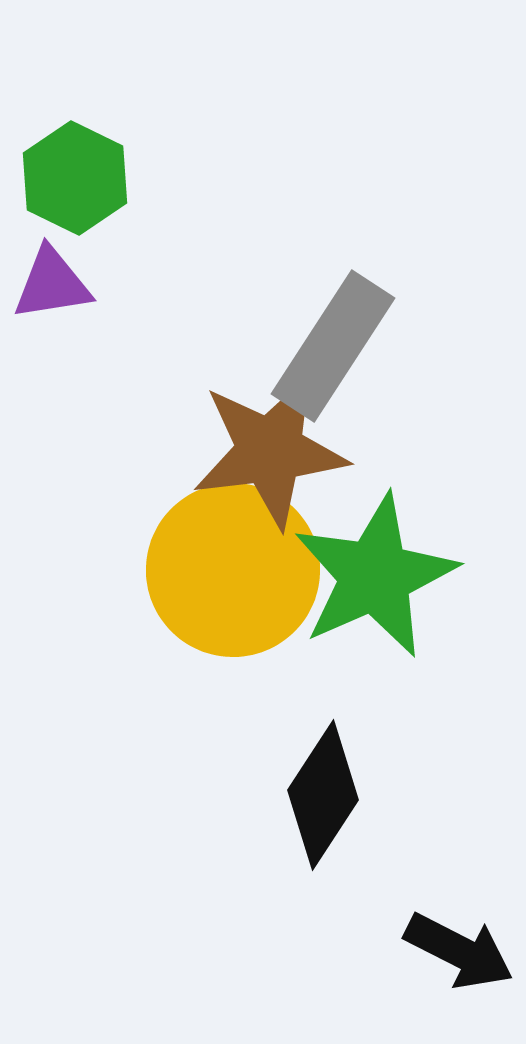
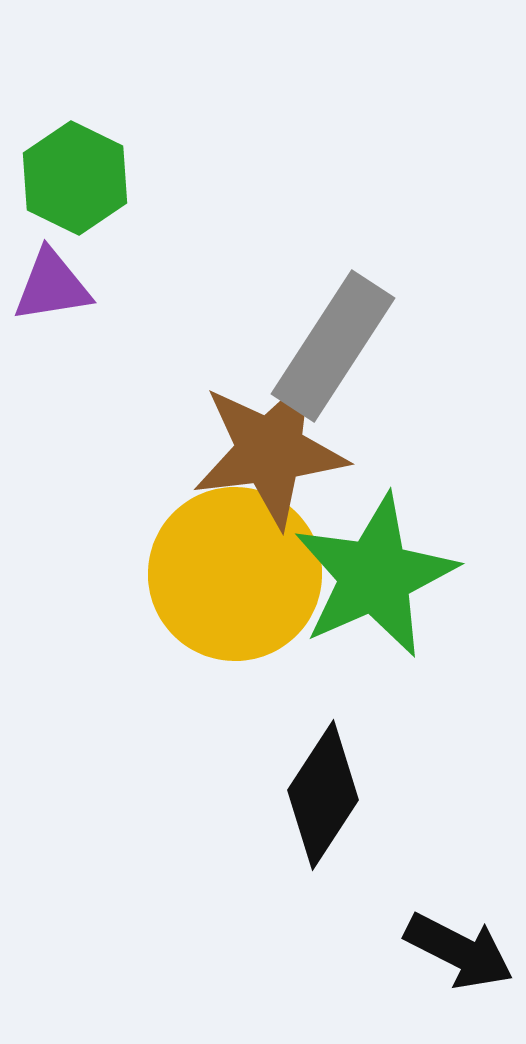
purple triangle: moved 2 px down
yellow circle: moved 2 px right, 4 px down
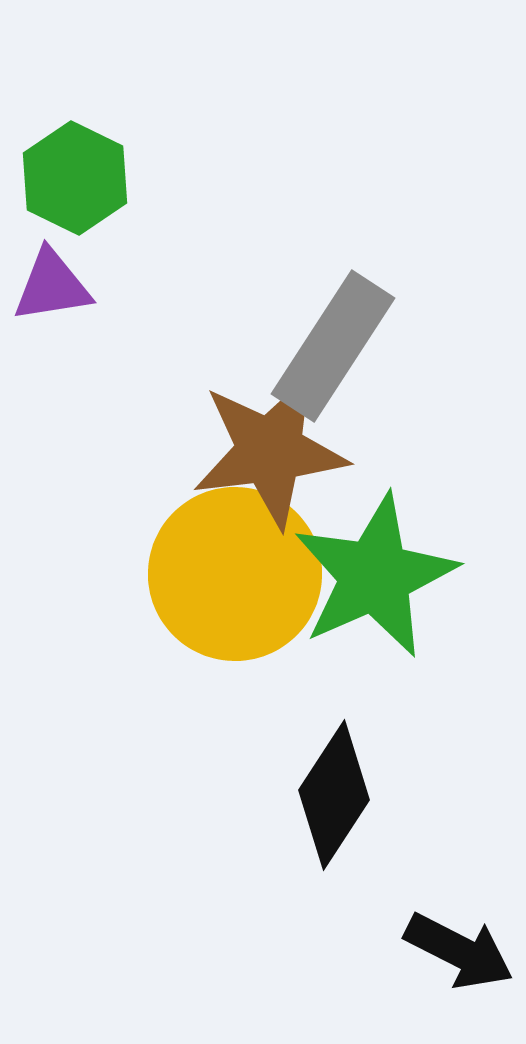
black diamond: moved 11 px right
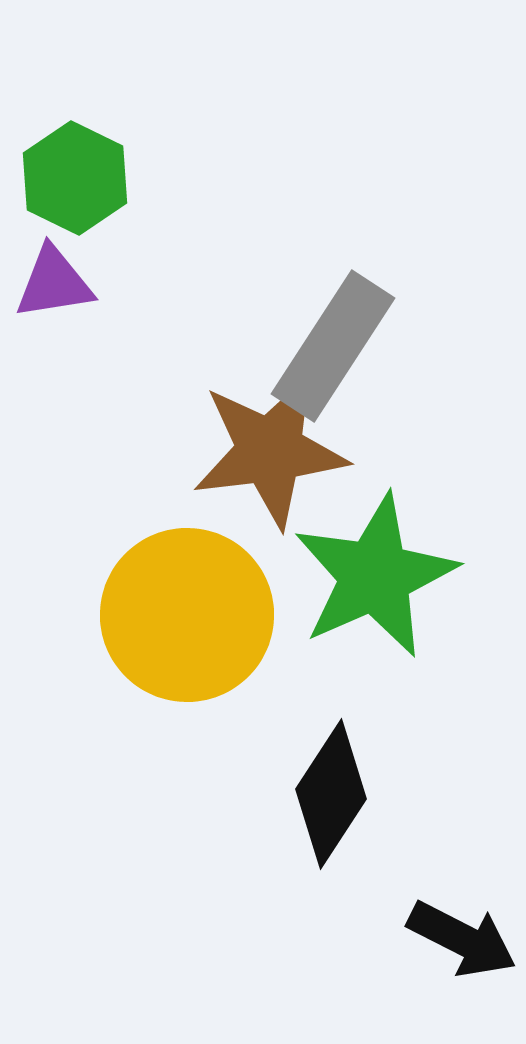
purple triangle: moved 2 px right, 3 px up
yellow circle: moved 48 px left, 41 px down
black diamond: moved 3 px left, 1 px up
black arrow: moved 3 px right, 12 px up
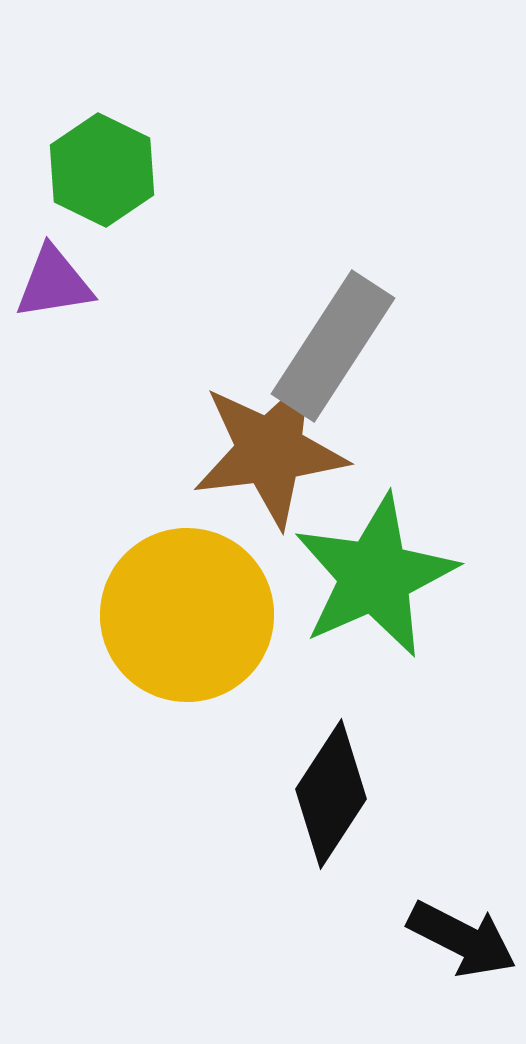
green hexagon: moved 27 px right, 8 px up
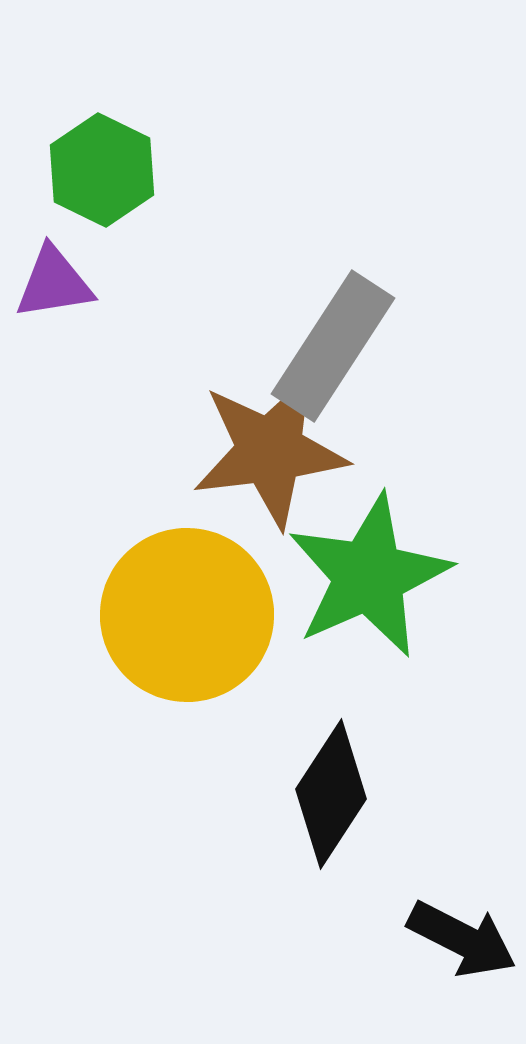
green star: moved 6 px left
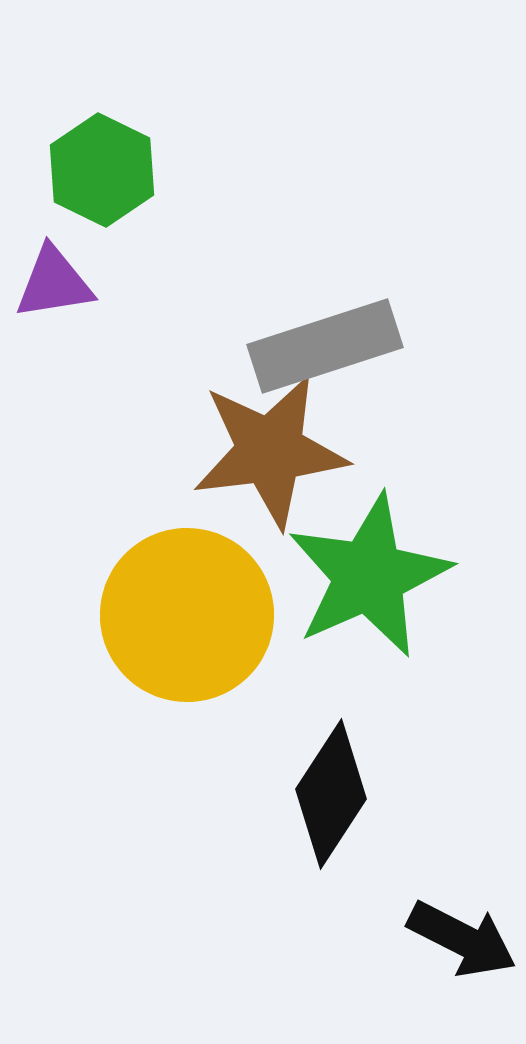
gray rectangle: moved 8 px left; rotated 39 degrees clockwise
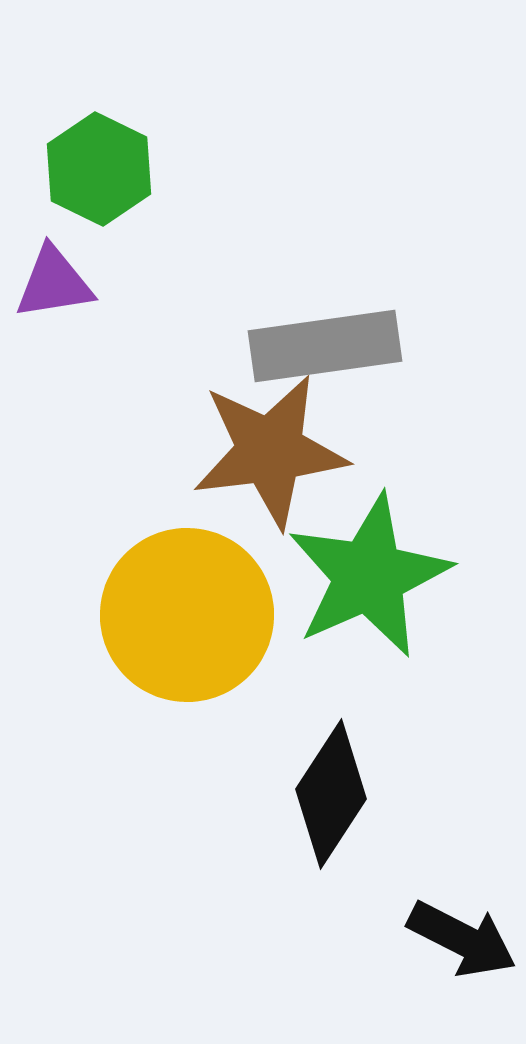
green hexagon: moved 3 px left, 1 px up
gray rectangle: rotated 10 degrees clockwise
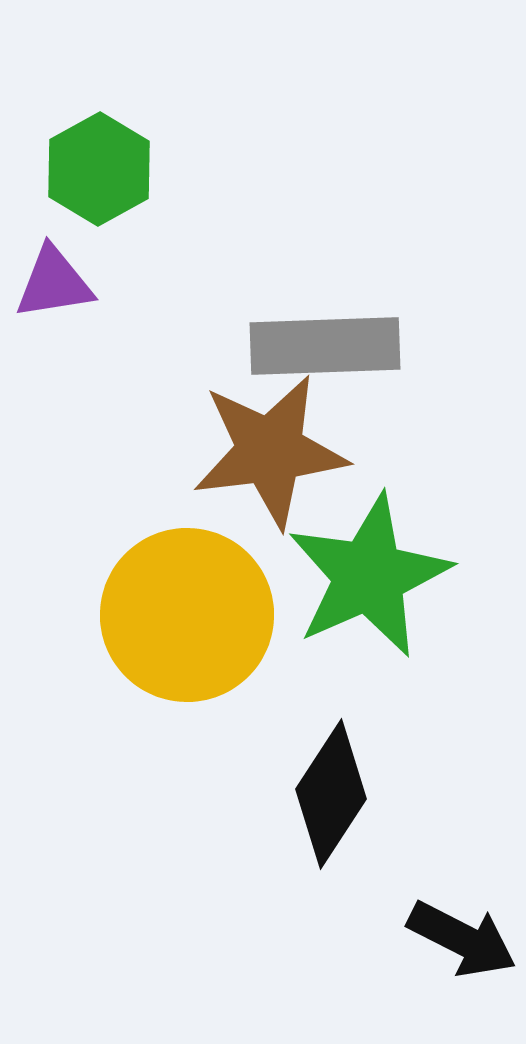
green hexagon: rotated 5 degrees clockwise
gray rectangle: rotated 6 degrees clockwise
